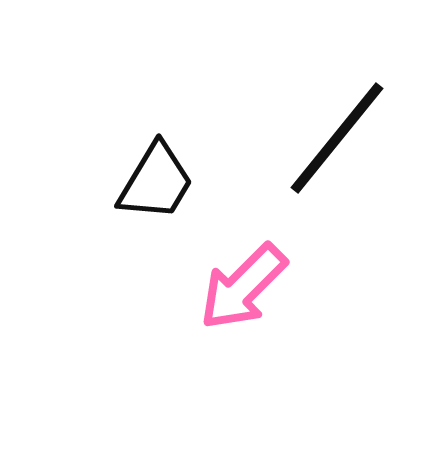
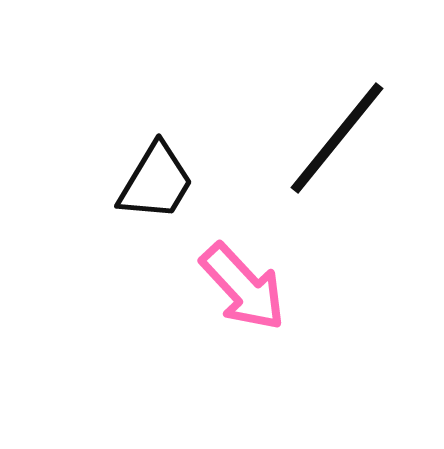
pink arrow: rotated 88 degrees counterclockwise
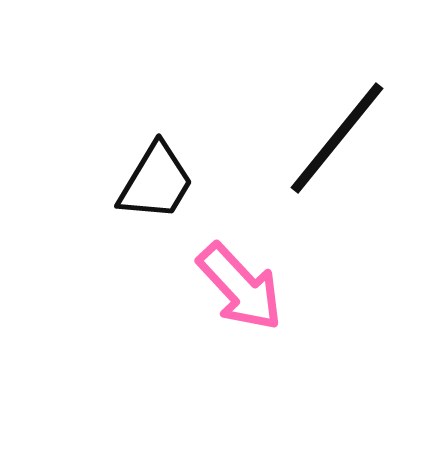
pink arrow: moved 3 px left
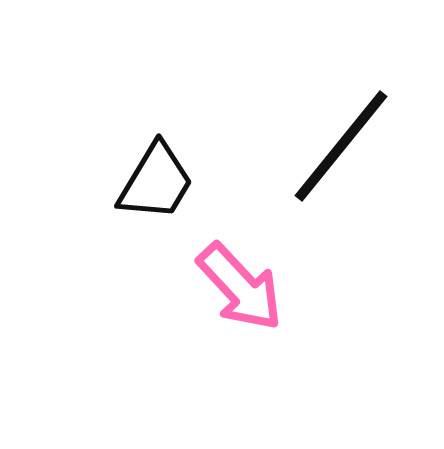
black line: moved 4 px right, 8 px down
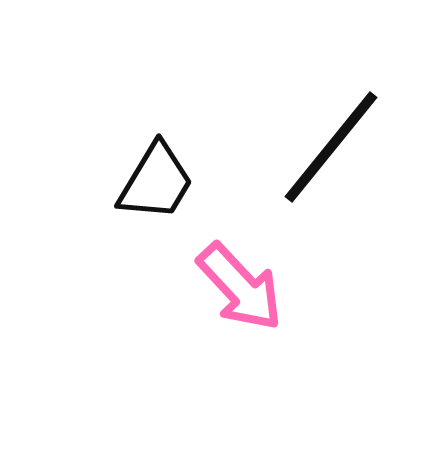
black line: moved 10 px left, 1 px down
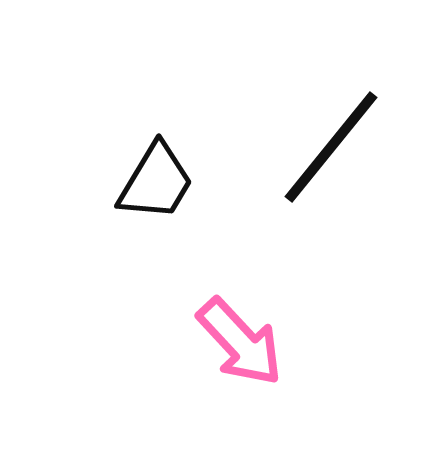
pink arrow: moved 55 px down
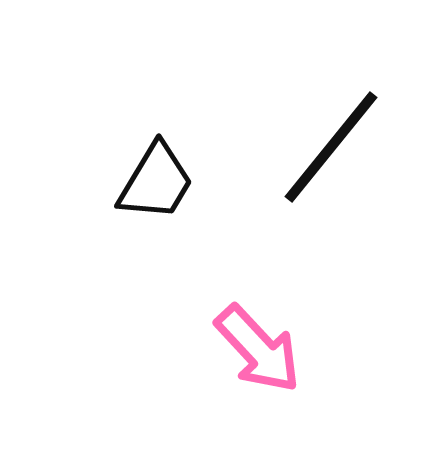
pink arrow: moved 18 px right, 7 px down
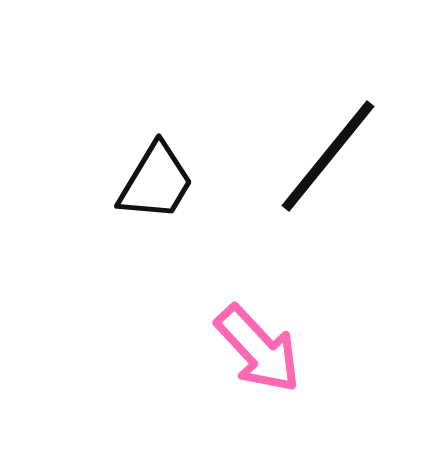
black line: moved 3 px left, 9 px down
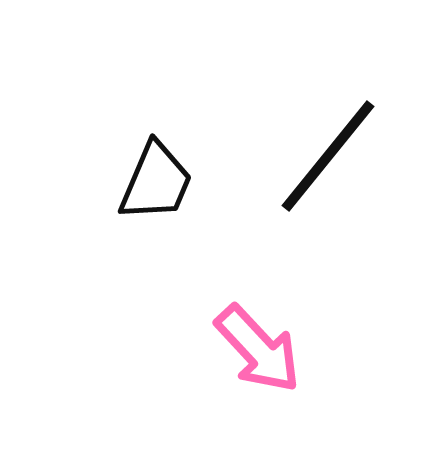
black trapezoid: rotated 8 degrees counterclockwise
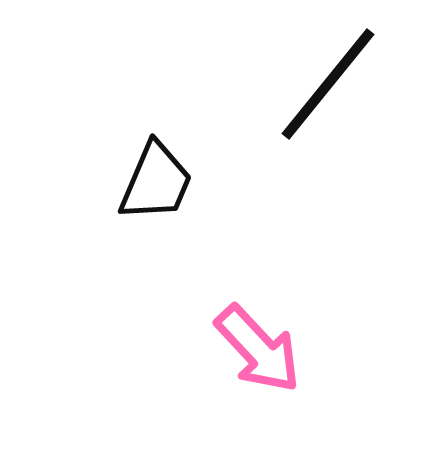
black line: moved 72 px up
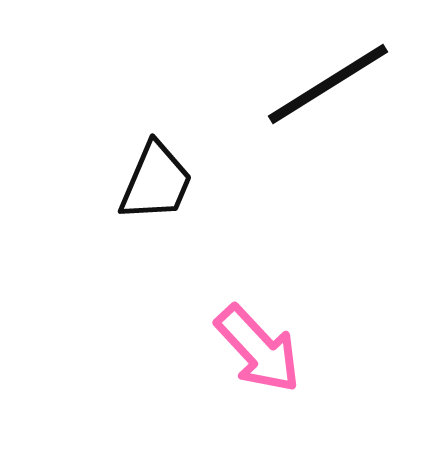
black line: rotated 19 degrees clockwise
